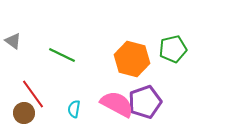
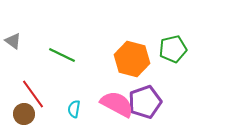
brown circle: moved 1 px down
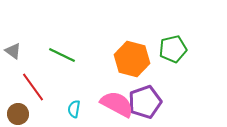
gray triangle: moved 10 px down
red line: moved 7 px up
brown circle: moved 6 px left
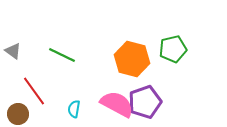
red line: moved 1 px right, 4 px down
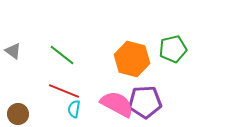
green line: rotated 12 degrees clockwise
red line: moved 30 px right; rotated 32 degrees counterclockwise
purple pentagon: rotated 16 degrees clockwise
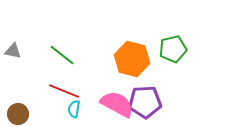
gray triangle: rotated 24 degrees counterclockwise
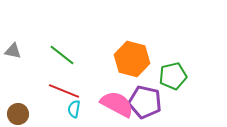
green pentagon: moved 27 px down
purple pentagon: rotated 16 degrees clockwise
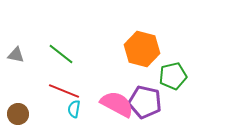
gray triangle: moved 3 px right, 4 px down
green line: moved 1 px left, 1 px up
orange hexagon: moved 10 px right, 10 px up
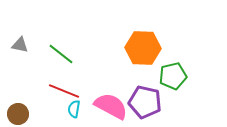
orange hexagon: moved 1 px right, 1 px up; rotated 12 degrees counterclockwise
gray triangle: moved 4 px right, 10 px up
pink semicircle: moved 6 px left, 2 px down
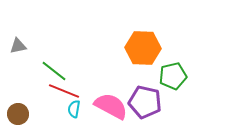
gray triangle: moved 2 px left, 1 px down; rotated 24 degrees counterclockwise
green line: moved 7 px left, 17 px down
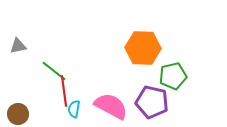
red line: rotated 60 degrees clockwise
purple pentagon: moved 7 px right
